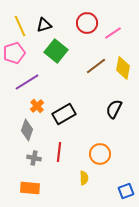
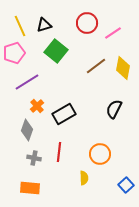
blue square: moved 6 px up; rotated 21 degrees counterclockwise
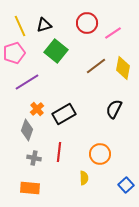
orange cross: moved 3 px down
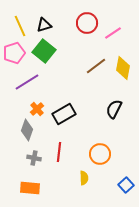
green square: moved 12 px left
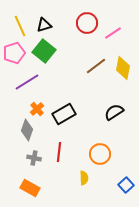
black semicircle: moved 3 px down; rotated 30 degrees clockwise
orange rectangle: rotated 24 degrees clockwise
